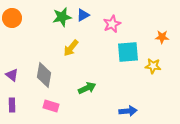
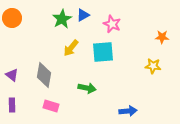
green star: moved 2 px down; rotated 18 degrees counterclockwise
pink star: rotated 24 degrees counterclockwise
cyan square: moved 25 px left
green arrow: rotated 36 degrees clockwise
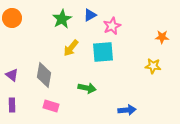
blue triangle: moved 7 px right
pink star: moved 2 px down; rotated 24 degrees clockwise
blue arrow: moved 1 px left, 1 px up
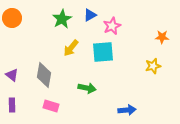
yellow star: rotated 21 degrees counterclockwise
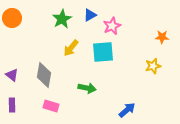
blue arrow: rotated 36 degrees counterclockwise
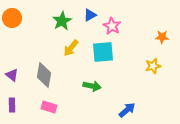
green star: moved 2 px down
pink star: rotated 18 degrees counterclockwise
green arrow: moved 5 px right, 2 px up
pink rectangle: moved 2 px left, 1 px down
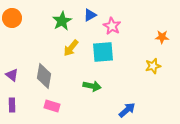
gray diamond: moved 1 px down
pink rectangle: moved 3 px right, 1 px up
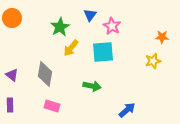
blue triangle: rotated 24 degrees counterclockwise
green star: moved 2 px left, 6 px down
yellow star: moved 5 px up
gray diamond: moved 1 px right, 2 px up
purple rectangle: moved 2 px left
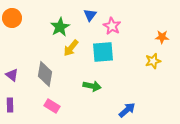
pink rectangle: rotated 14 degrees clockwise
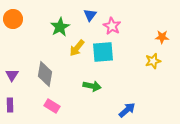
orange circle: moved 1 px right, 1 px down
yellow arrow: moved 6 px right
purple triangle: rotated 24 degrees clockwise
